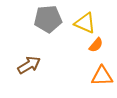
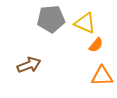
gray pentagon: moved 3 px right
brown arrow: rotated 10 degrees clockwise
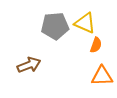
gray pentagon: moved 4 px right, 7 px down
orange semicircle: rotated 21 degrees counterclockwise
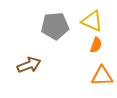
yellow triangle: moved 7 px right, 2 px up
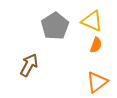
gray pentagon: rotated 28 degrees counterclockwise
brown arrow: rotated 40 degrees counterclockwise
orange triangle: moved 5 px left, 6 px down; rotated 35 degrees counterclockwise
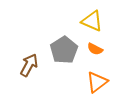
gray pentagon: moved 9 px right, 24 px down
orange semicircle: moved 1 px left, 4 px down; rotated 98 degrees clockwise
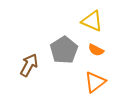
orange semicircle: moved 1 px right, 1 px down
orange triangle: moved 2 px left
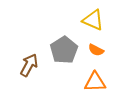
yellow triangle: moved 1 px right, 1 px up
orange triangle: rotated 35 degrees clockwise
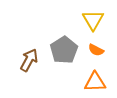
yellow triangle: rotated 35 degrees clockwise
brown arrow: moved 5 px up
